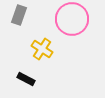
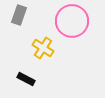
pink circle: moved 2 px down
yellow cross: moved 1 px right, 1 px up
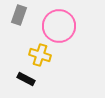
pink circle: moved 13 px left, 5 px down
yellow cross: moved 3 px left, 7 px down; rotated 15 degrees counterclockwise
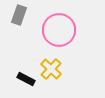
pink circle: moved 4 px down
yellow cross: moved 11 px right, 14 px down; rotated 25 degrees clockwise
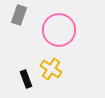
yellow cross: rotated 10 degrees counterclockwise
black rectangle: rotated 42 degrees clockwise
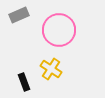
gray rectangle: rotated 48 degrees clockwise
black rectangle: moved 2 px left, 3 px down
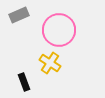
yellow cross: moved 1 px left, 6 px up
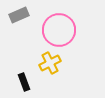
yellow cross: rotated 30 degrees clockwise
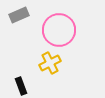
black rectangle: moved 3 px left, 4 px down
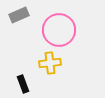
yellow cross: rotated 20 degrees clockwise
black rectangle: moved 2 px right, 2 px up
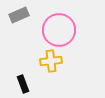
yellow cross: moved 1 px right, 2 px up
